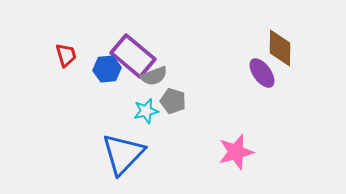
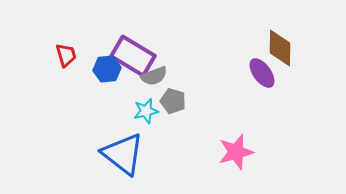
purple rectangle: rotated 9 degrees counterclockwise
blue triangle: rotated 36 degrees counterclockwise
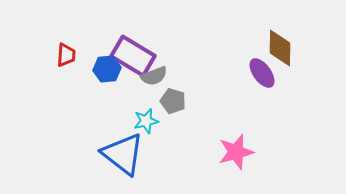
red trapezoid: rotated 20 degrees clockwise
cyan star: moved 10 px down
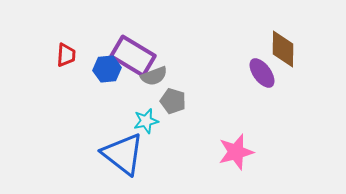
brown diamond: moved 3 px right, 1 px down
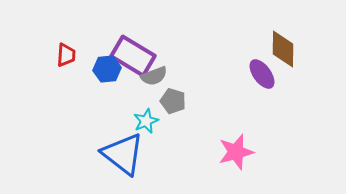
purple ellipse: moved 1 px down
cyan star: rotated 10 degrees counterclockwise
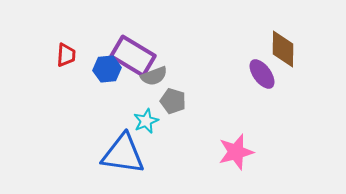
blue triangle: rotated 30 degrees counterclockwise
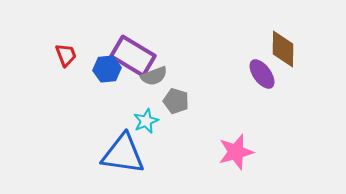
red trapezoid: rotated 25 degrees counterclockwise
gray pentagon: moved 3 px right
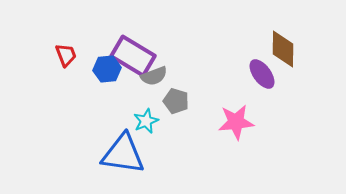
pink star: moved 30 px up; rotated 9 degrees clockwise
